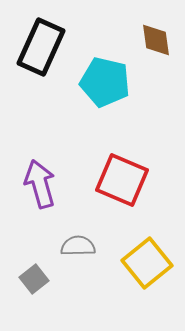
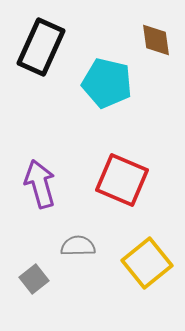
cyan pentagon: moved 2 px right, 1 px down
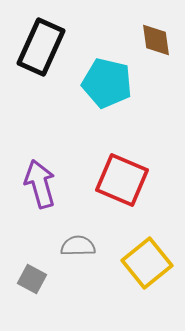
gray square: moved 2 px left; rotated 24 degrees counterclockwise
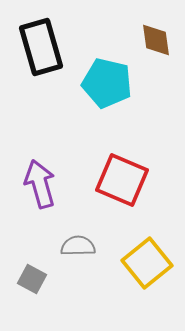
black rectangle: rotated 40 degrees counterclockwise
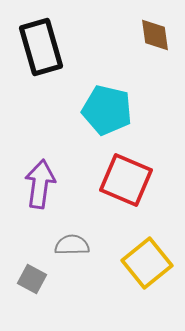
brown diamond: moved 1 px left, 5 px up
cyan pentagon: moved 27 px down
red square: moved 4 px right
purple arrow: rotated 24 degrees clockwise
gray semicircle: moved 6 px left, 1 px up
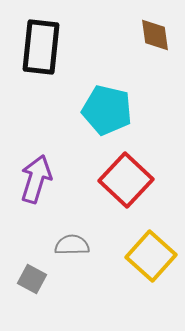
black rectangle: rotated 22 degrees clockwise
red square: rotated 20 degrees clockwise
purple arrow: moved 4 px left, 5 px up; rotated 9 degrees clockwise
yellow square: moved 4 px right, 7 px up; rotated 9 degrees counterclockwise
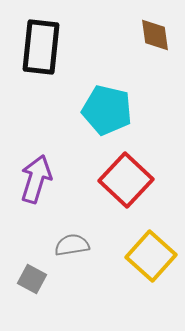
gray semicircle: rotated 8 degrees counterclockwise
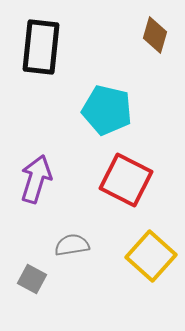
brown diamond: rotated 24 degrees clockwise
red square: rotated 16 degrees counterclockwise
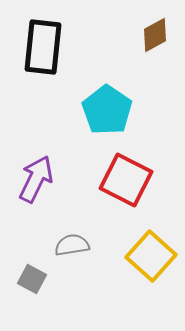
brown diamond: rotated 45 degrees clockwise
black rectangle: moved 2 px right
cyan pentagon: rotated 21 degrees clockwise
purple arrow: rotated 9 degrees clockwise
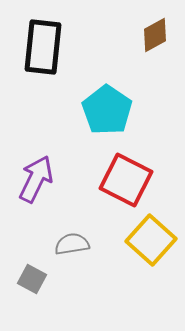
gray semicircle: moved 1 px up
yellow square: moved 16 px up
